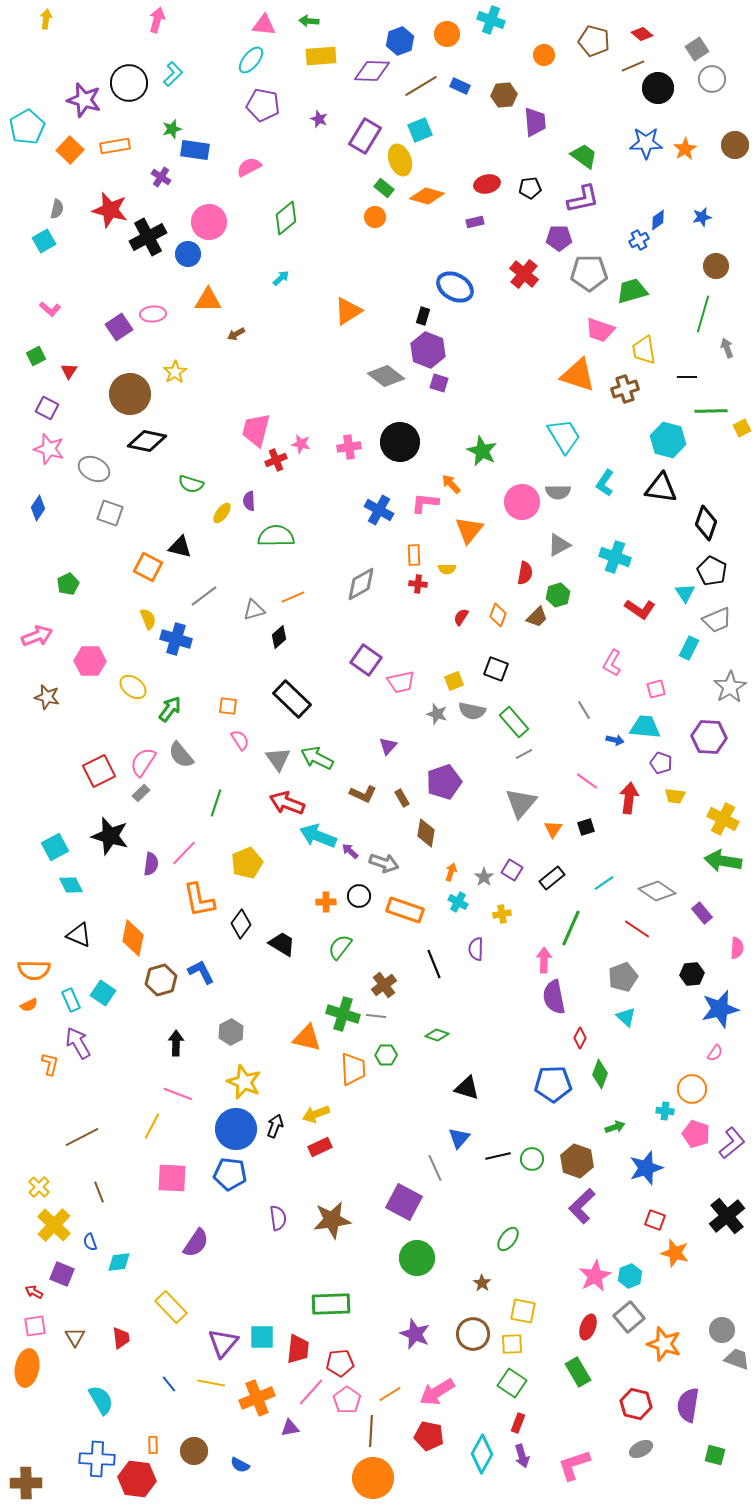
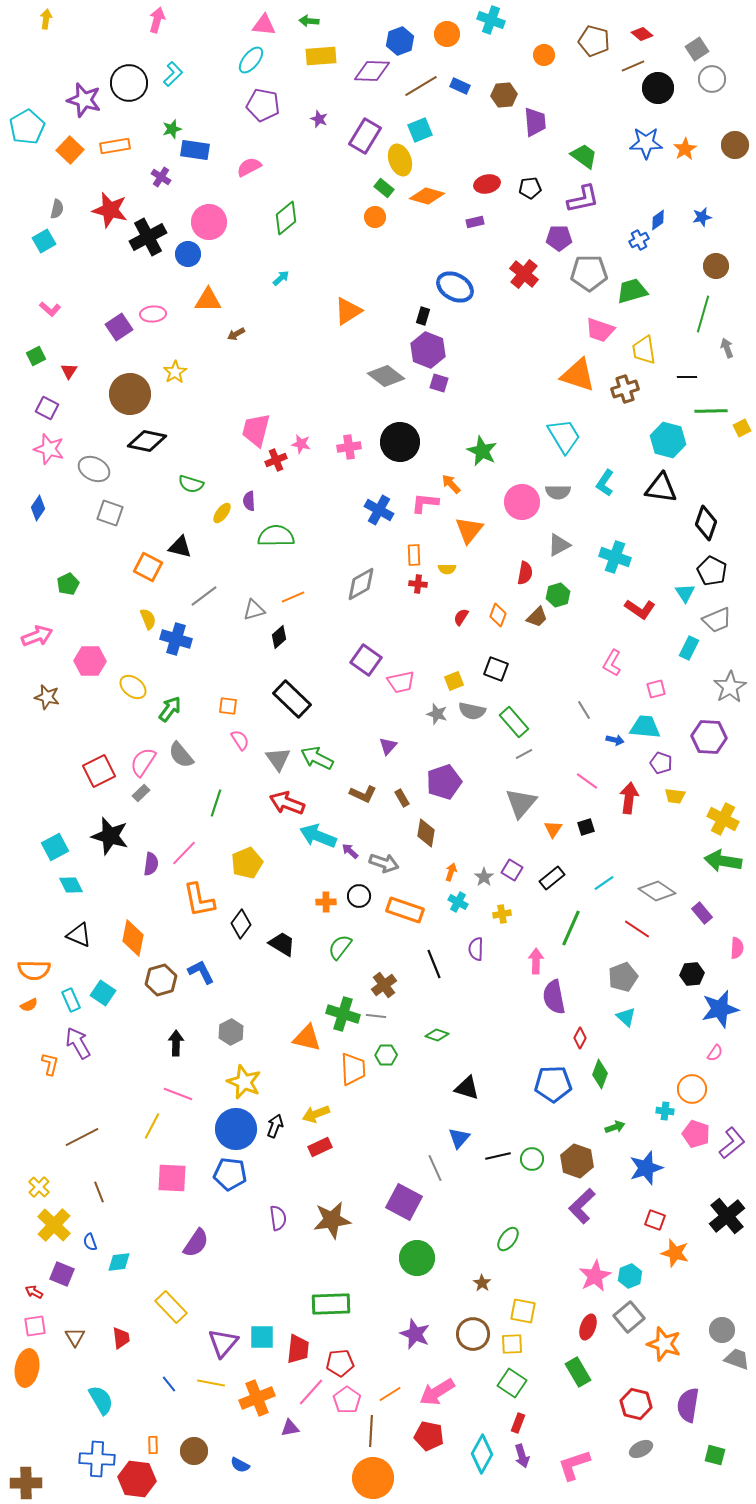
pink arrow at (544, 960): moved 8 px left, 1 px down
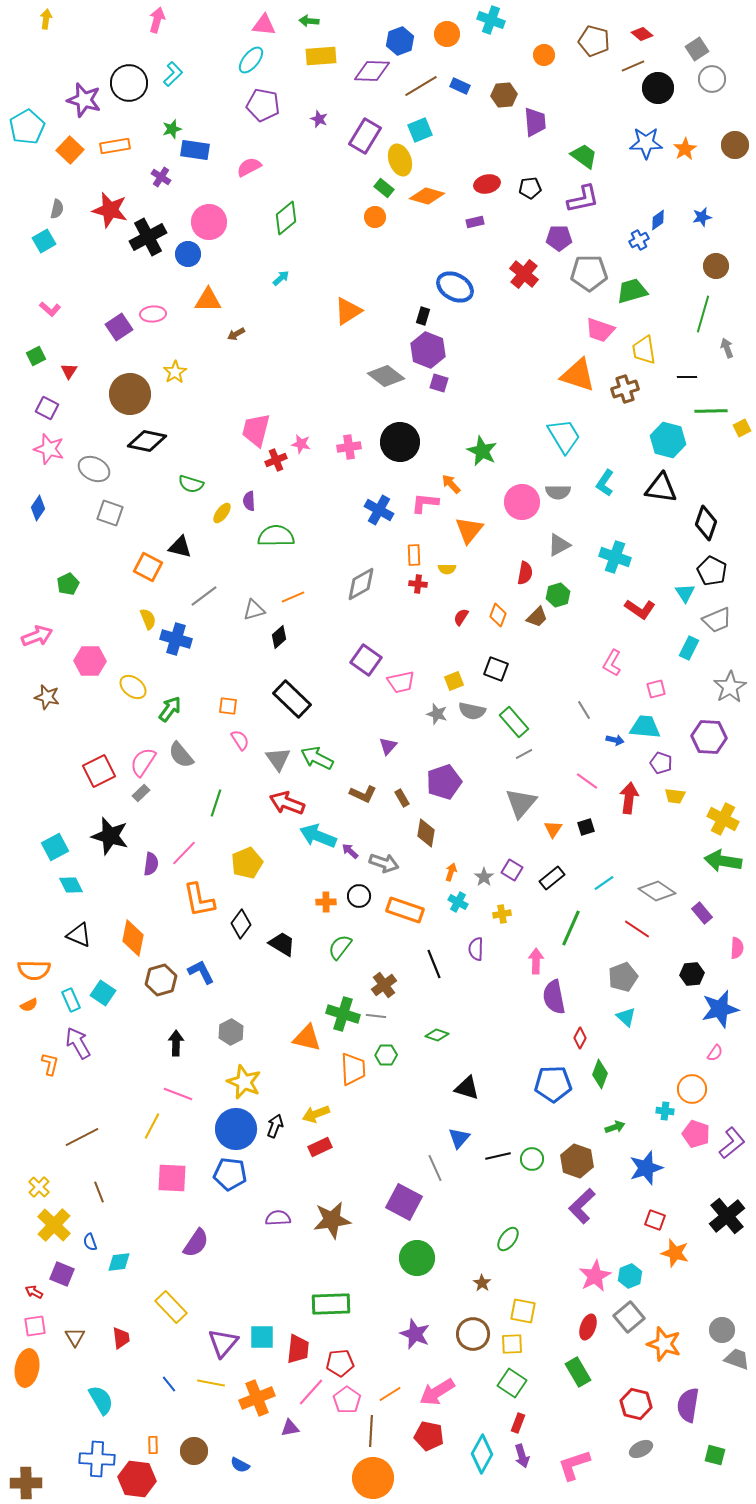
purple semicircle at (278, 1218): rotated 85 degrees counterclockwise
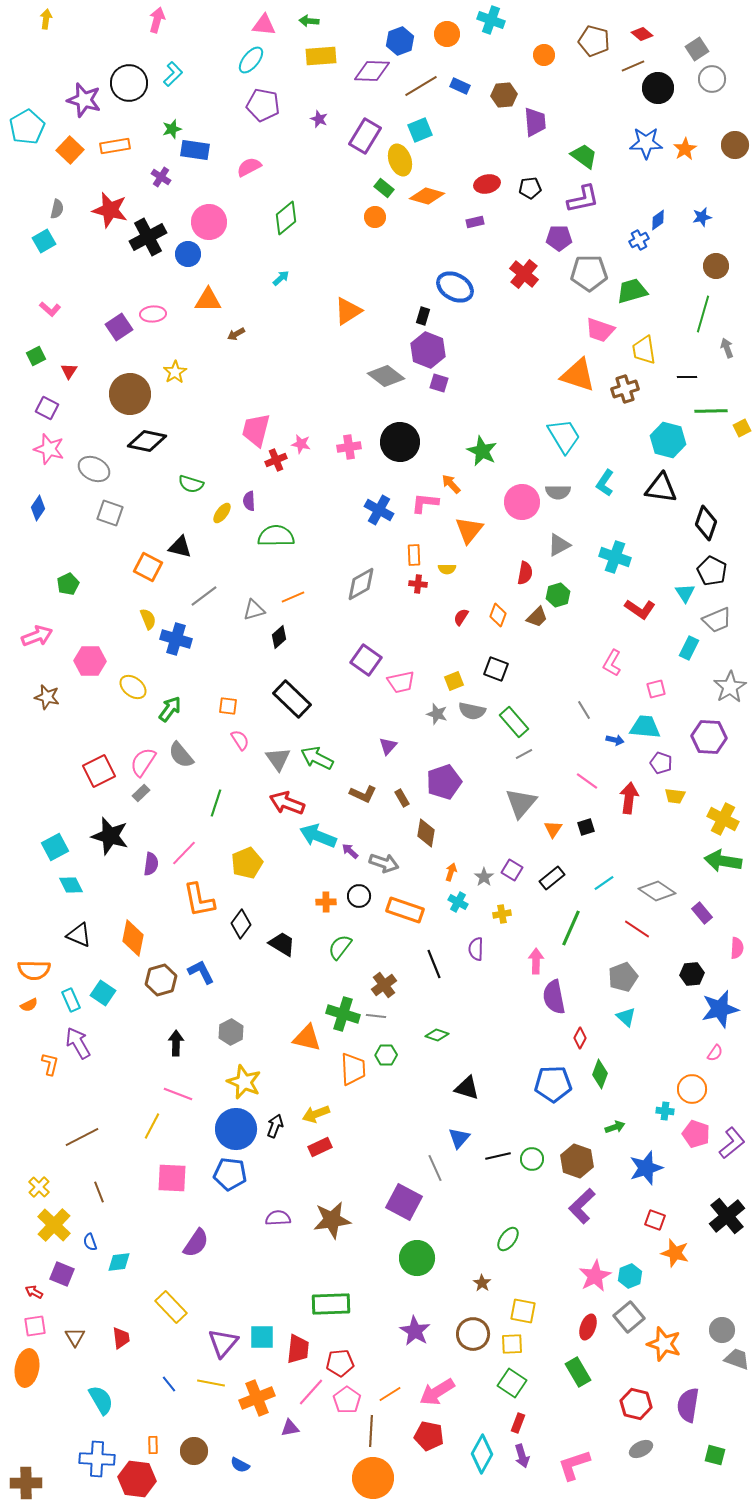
purple star at (415, 1334): moved 3 px up; rotated 8 degrees clockwise
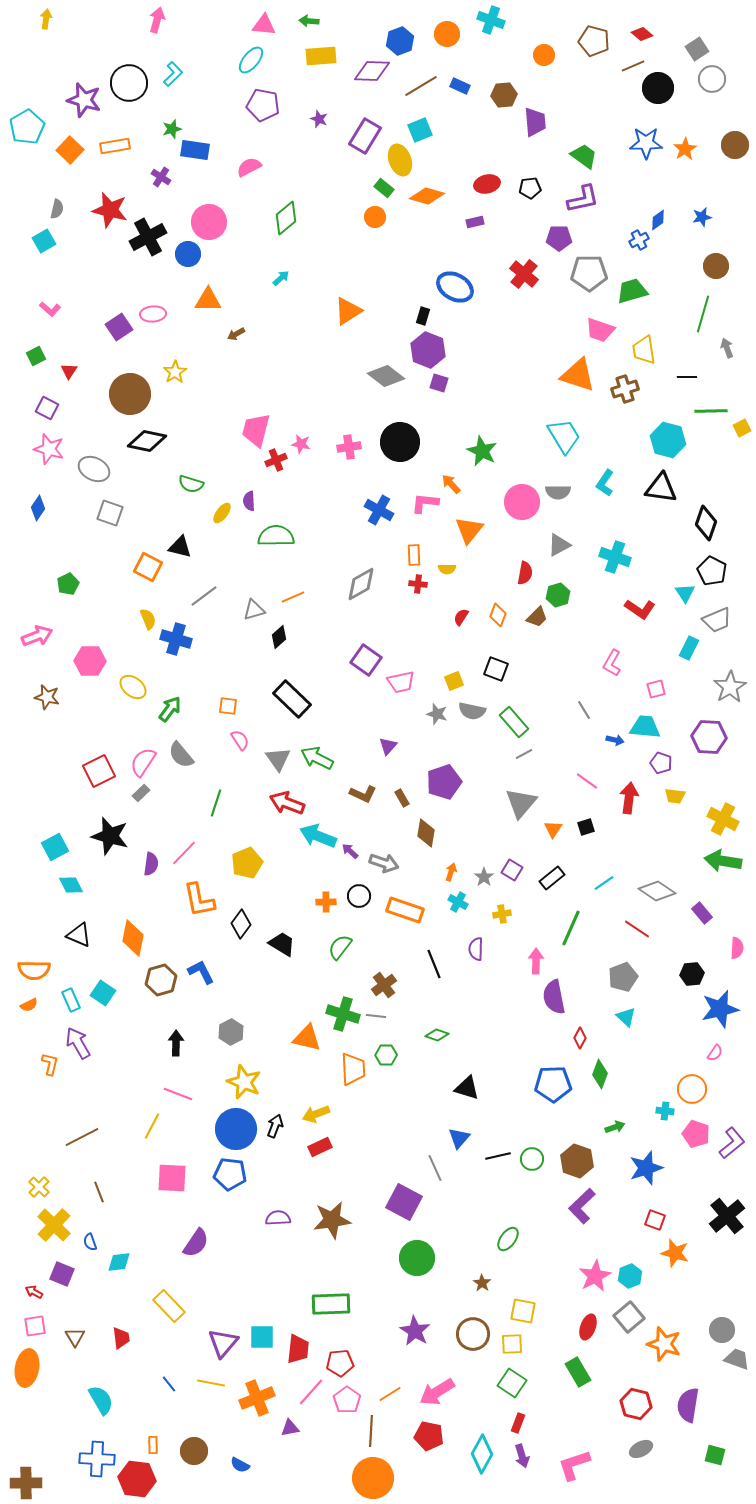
yellow rectangle at (171, 1307): moved 2 px left, 1 px up
